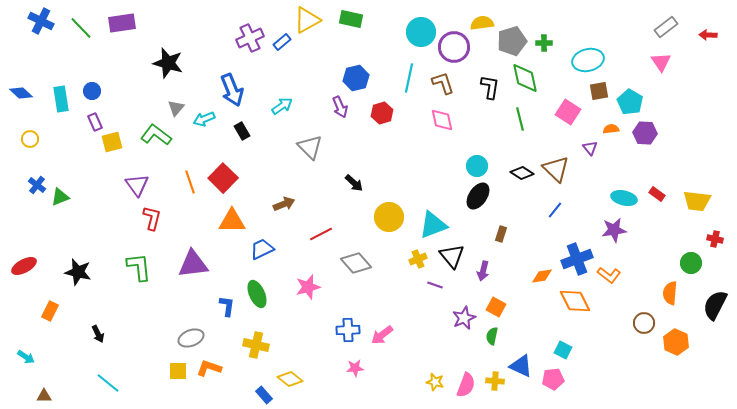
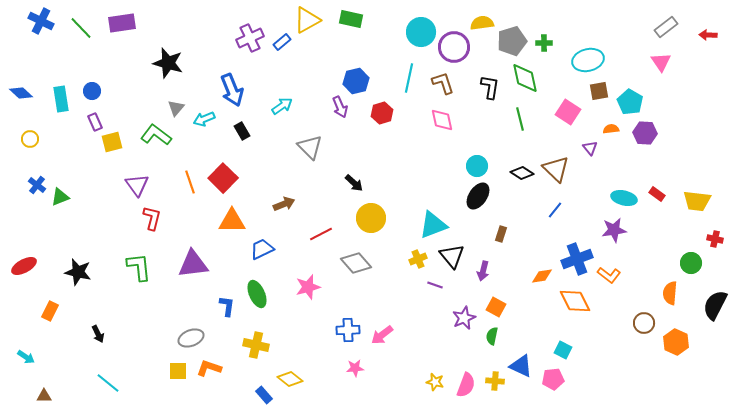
blue hexagon at (356, 78): moved 3 px down
yellow circle at (389, 217): moved 18 px left, 1 px down
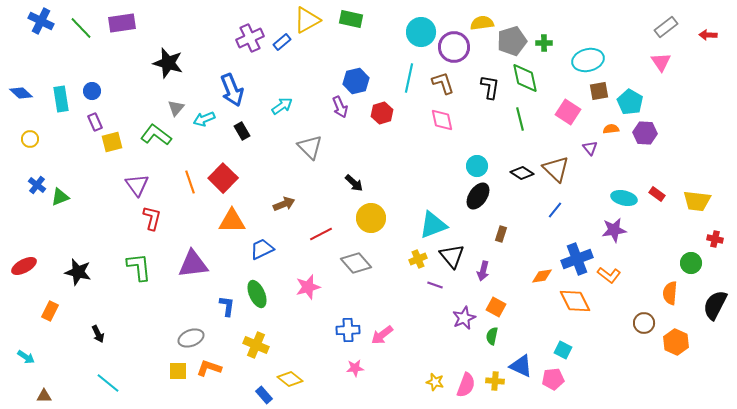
yellow cross at (256, 345): rotated 10 degrees clockwise
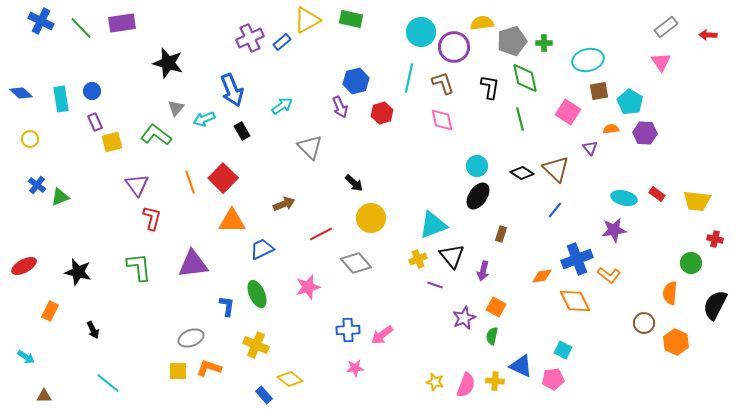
black arrow at (98, 334): moved 5 px left, 4 px up
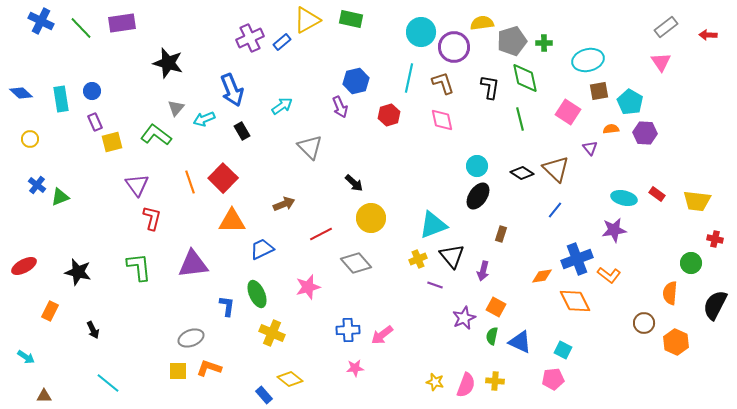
red hexagon at (382, 113): moved 7 px right, 2 px down
yellow cross at (256, 345): moved 16 px right, 12 px up
blue triangle at (521, 366): moved 1 px left, 24 px up
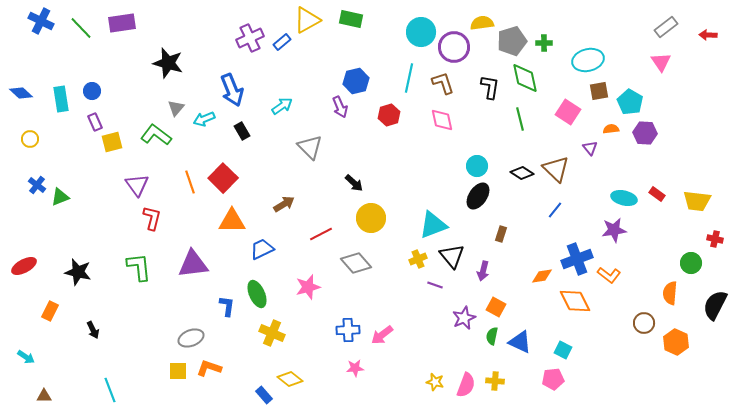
brown arrow at (284, 204): rotated 10 degrees counterclockwise
cyan line at (108, 383): moved 2 px right, 7 px down; rotated 30 degrees clockwise
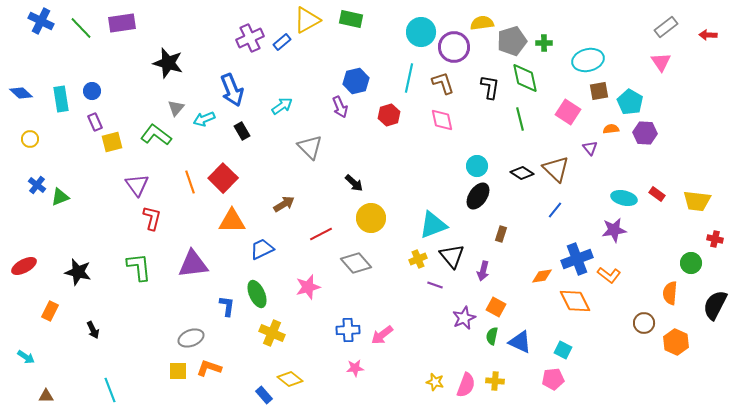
brown triangle at (44, 396): moved 2 px right
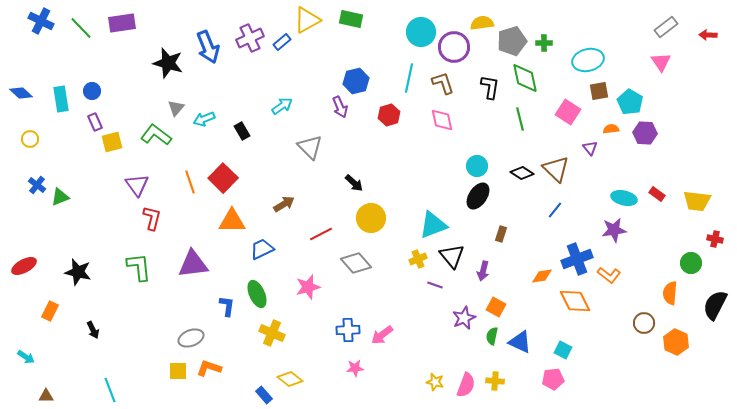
blue arrow at (232, 90): moved 24 px left, 43 px up
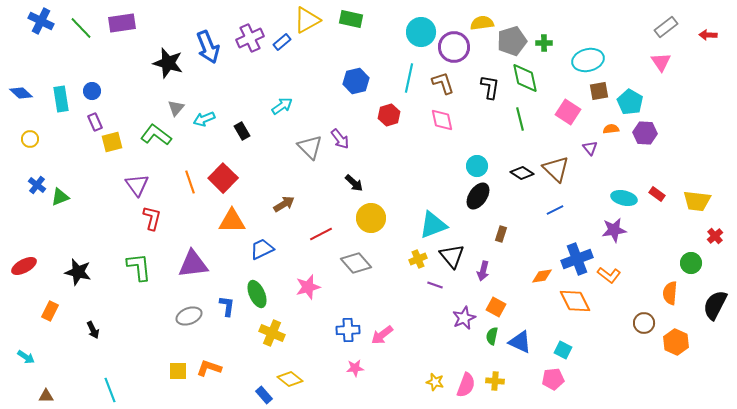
purple arrow at (340, 107): moved 32 px down; rotated 15 degrees counterclockwise
blue line at (555, 210): rotated 24 degrees clockwise
red cross at (715, 239): moved 3 px up; rotated 35 degrees clockwise
gray ellipse at (191, 338): moved 2 px left, 22 px up
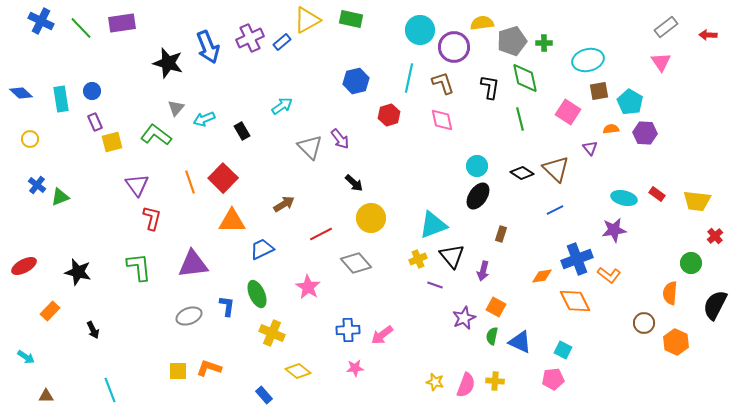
cyan circle at (421, 32): moved 1 px left, 2 px up
pink star at (308, 287): rotated 25 degrees counterclockwise
orange rectangle at (50, 311): rotated 18 degrees clockwise
yellow diamond at (290, 379): moved 8 px right, 8 px up
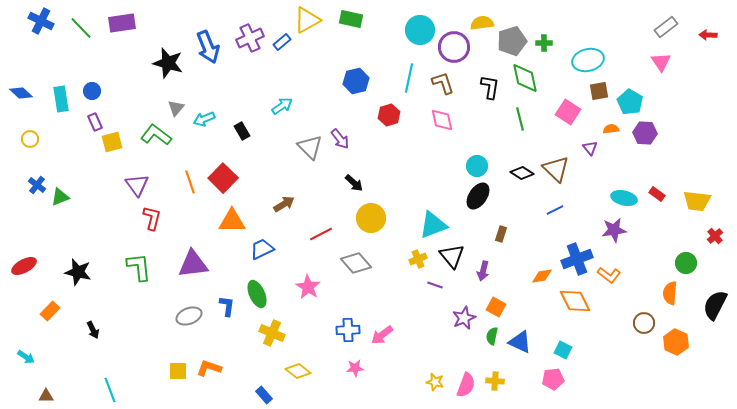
green circle at (691, 263): moved 5 px left
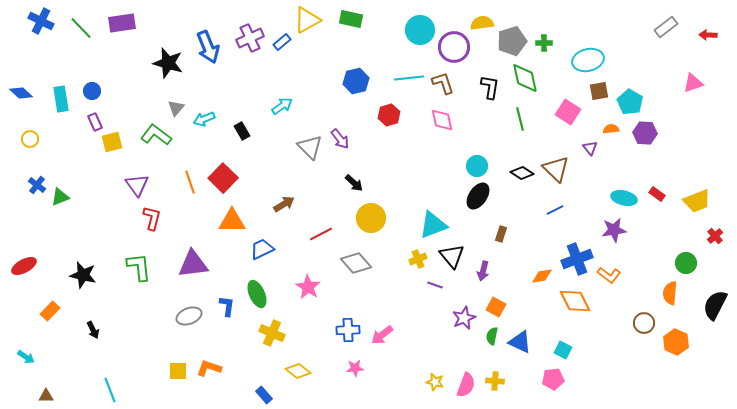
pink triangle at (661, 62): moved 32 px right, 21 px down; rotated 45 degrees clockwise
cyan line at (409, 78): rotated 72 degrees clockwise
yellow trapezoid at (697, 201): rotated 28 degrees counterclockwise
black star at (78, 272): moved 5 px right, 3 px down
